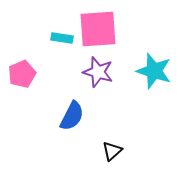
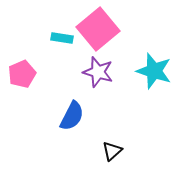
pink square: rotated 36 degrees counterclockwise
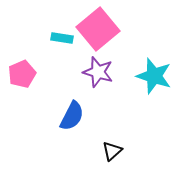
cyan star: moved 5 px down
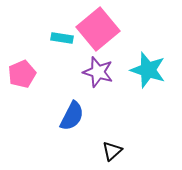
cyan star: moved 6 px left, 6 px up
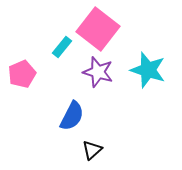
pink square: rotated 12 degrees counterclockwise
cyan rectangle: moved 9 px down; rotated 60 degrees counterclockwise
black triangle: moved 20 px left, 1 px up
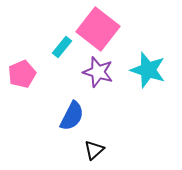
black triangle: moved 2 px right
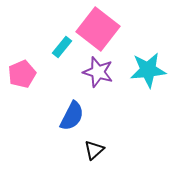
cyan star: rotated 24 degrees counterclockwise
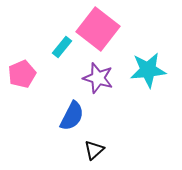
purple star: moved 6 px down
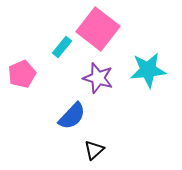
blue semicircle: rotated 16 degrees clockwise
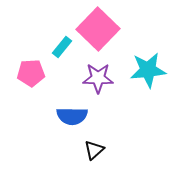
pink square: rotated 6 degrees clockwise
pink pentagon: moved 9 px right, 1 px up; rotated 20 degrees clockwise
purple star: rotated 16 degrees counterclockwise
blue semicircle: rotated 48 degrees clockwise
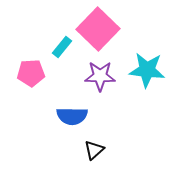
cyan star: moved 1 px left; rotated 12 degrees clockwise
purple star: moved 2 px right, 2 px up
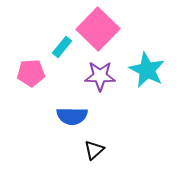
cyan star: rotated 21 degrees clockwise
